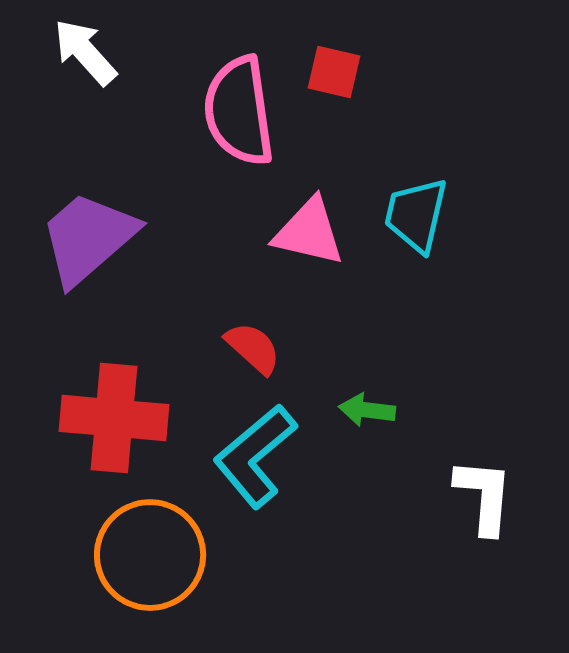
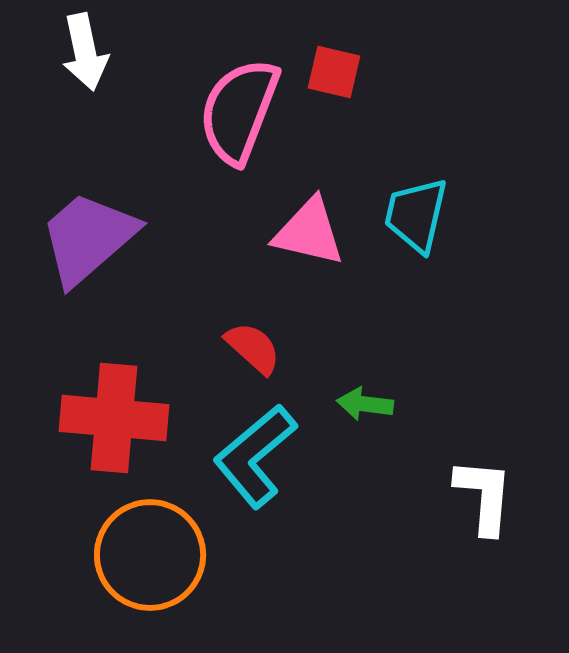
white arrow: rotated 150 degrees counterclockwise
pink semicircle: rotated 29 degrees clockwise
green arrow: moved 2 px left, 6 px up
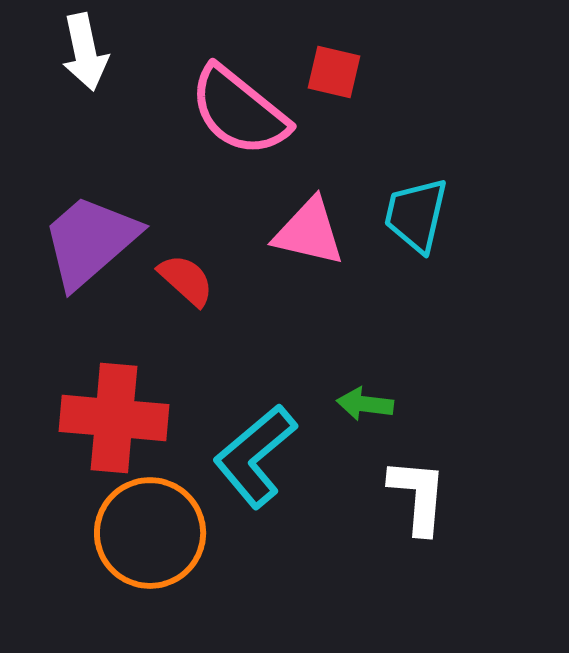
pink semicircle: rotated 72 degrees counterclockwise
purple trapezoid: moved 2 px right, 3 px down
red semicircle: moved 67 px left, 68 px up
white L-shape: moved 66 px left
orange circle: moved 22 px up
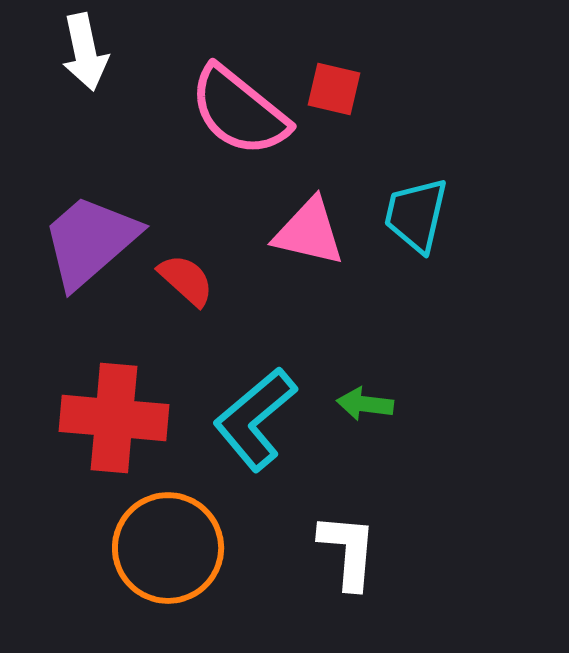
red square: moved 17 px down
cyan L-shape: moved 37 px up
white L-shape: moved 70 px left, 55 px down
orange circle: moved 18 px right, 15 px down
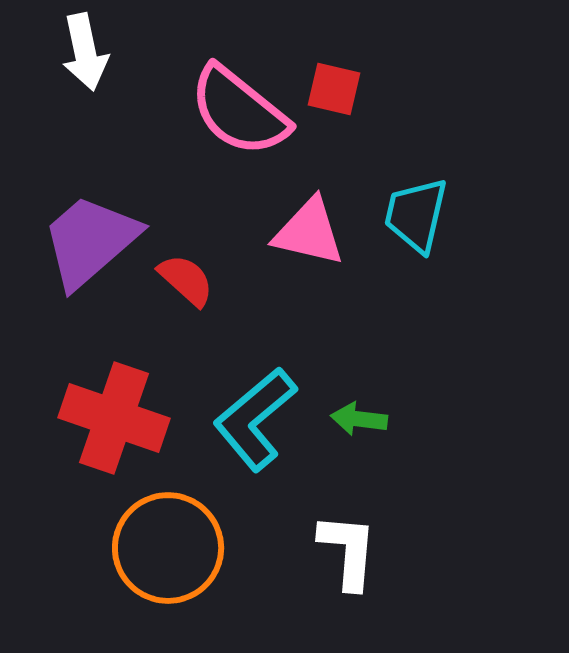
green arrow: moved 6 px left, 15 px down
red cross: rotated 14 degrees clockwise
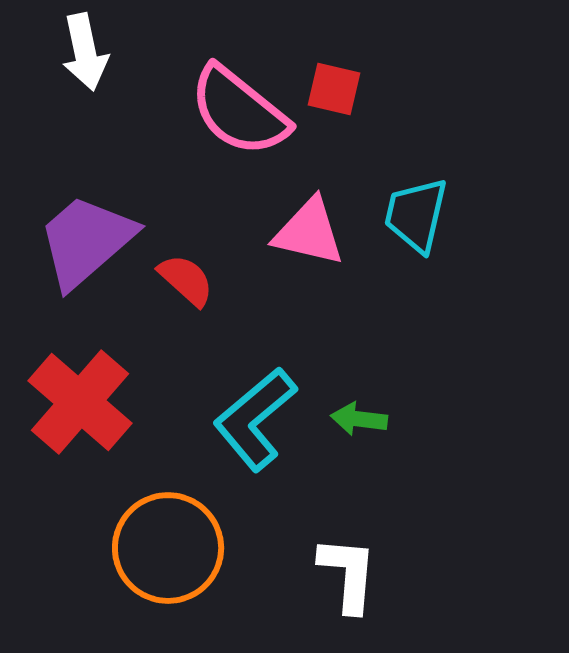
purple trapezoid: moved 4 px left
red cross: moved 34 px left, 16 px up; rotated 22 degrees clockwise
white L-shape: moved 23 px down
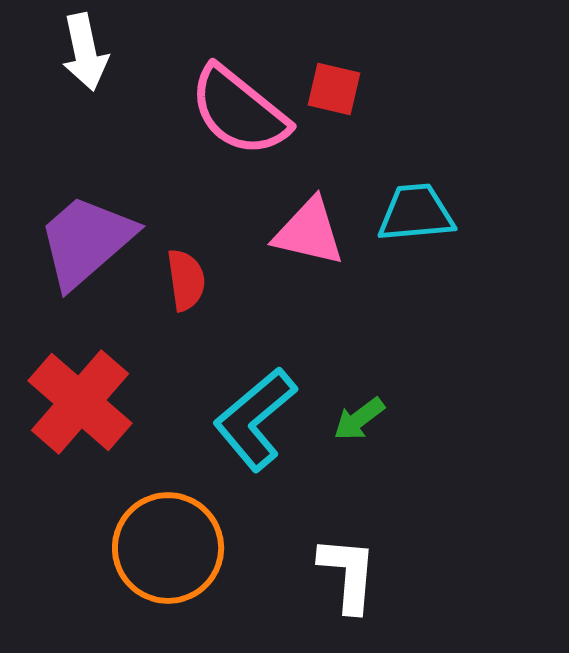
cyan trapezoid: moved 2 px up; rotated 72 degrees clockwise
red semicircle: rotated 40 degrees clockwise
green arrow: rotated 44 degrees counterclockwise
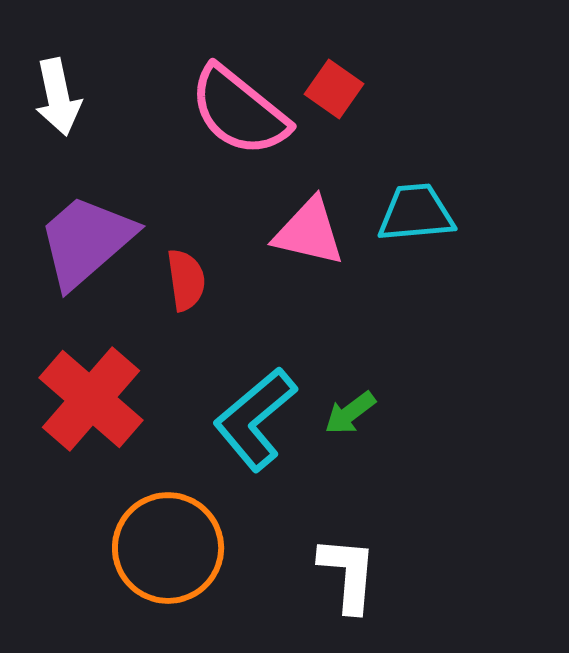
white arrow: moved 27 px left, 45 px down
red square: rotated 22 degrees clockwise
red cross: moved 11 px right, 3 px up
green arrow: moved 9 px left, 6 px up
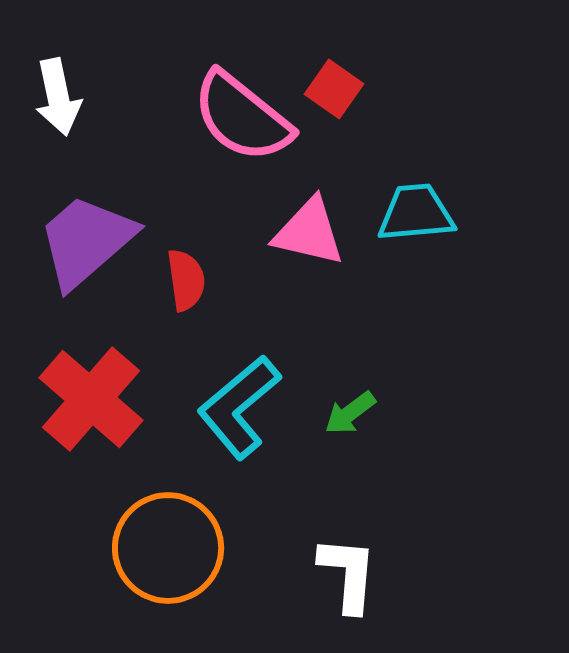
pink semicircle: moved 3 px right, 6 px down
cyan L-shape: moved 16 px left, 12 px up
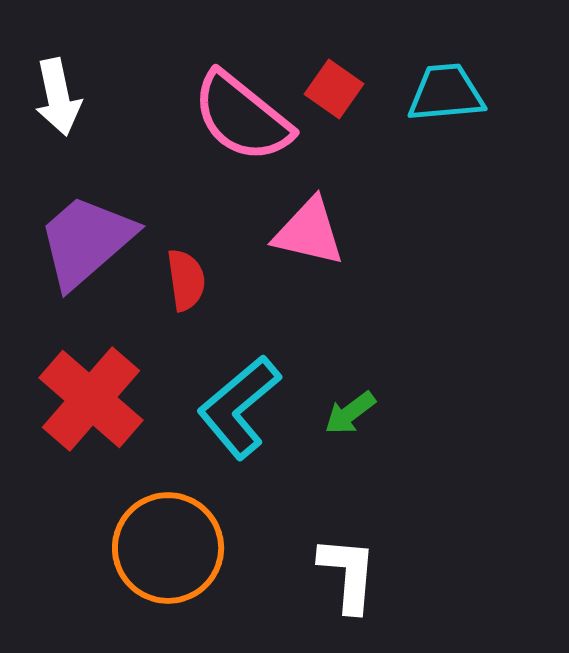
cyan trapezoid: moved 30 px right, 120 px up
